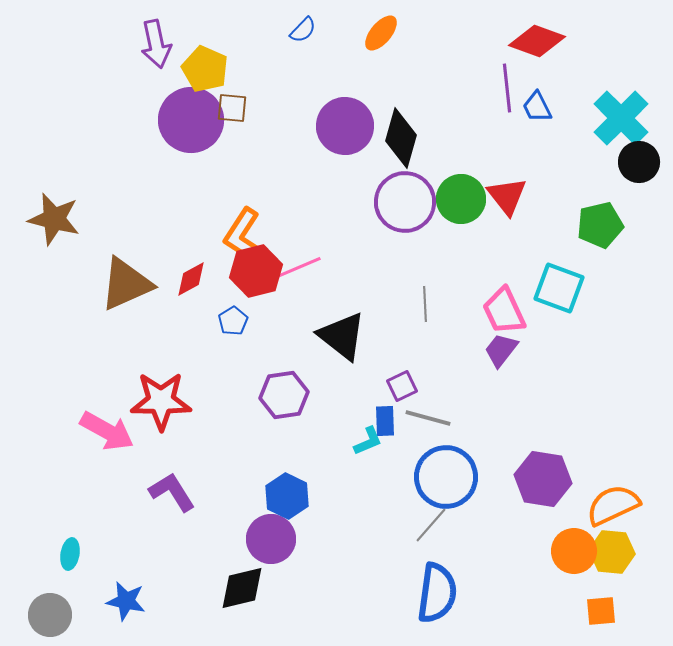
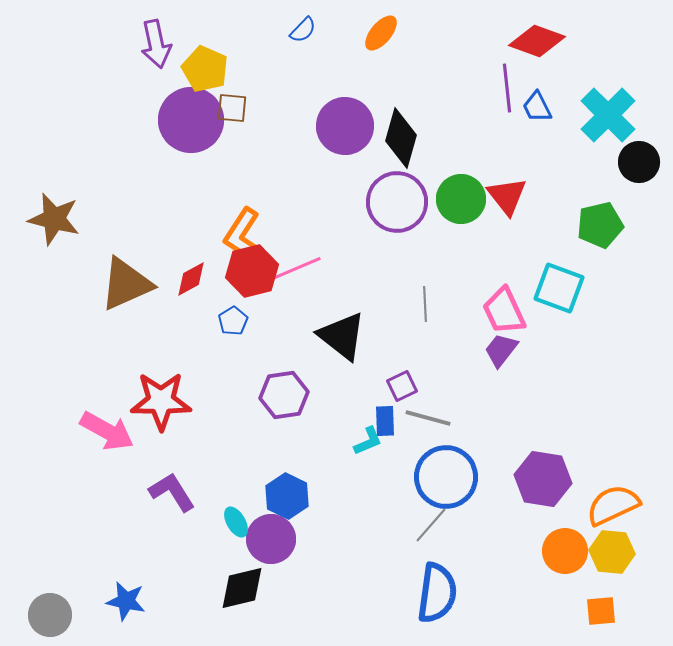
cyan cross at (621, 118): moved 13 px left, 3 px up
purple circle at (405, 202): moved 8 px left
red hexagon at (256, 271): moved 4 px left
orange circle at (574, 551): moved 9 px left
cyan ellipse at (70, 554): moved 166 px right, 32 px up; rotated 40 degrees counterclockwise
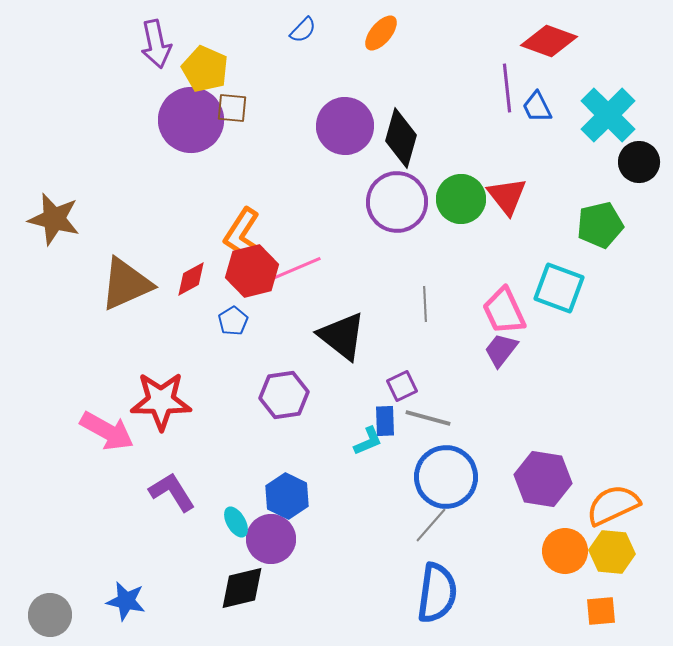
red diamond at (537, 41): moved 12 px right
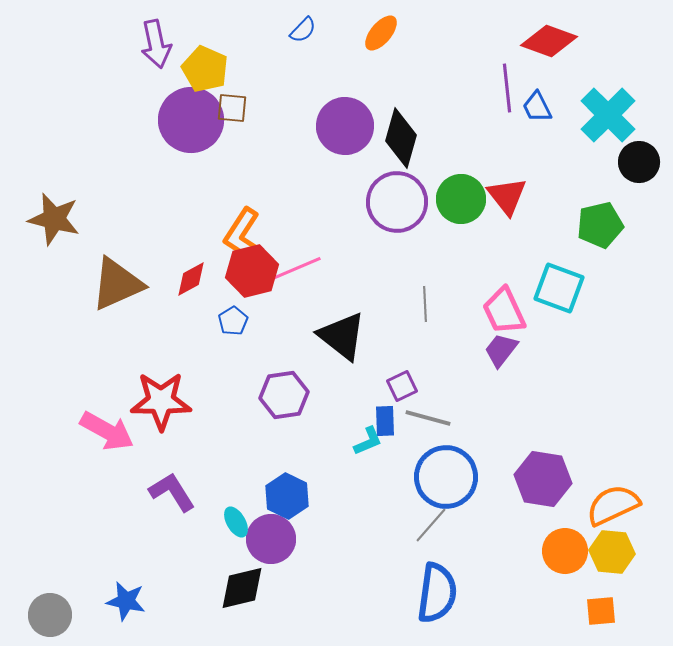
brown triangle at (126, 284): moved 9 px left
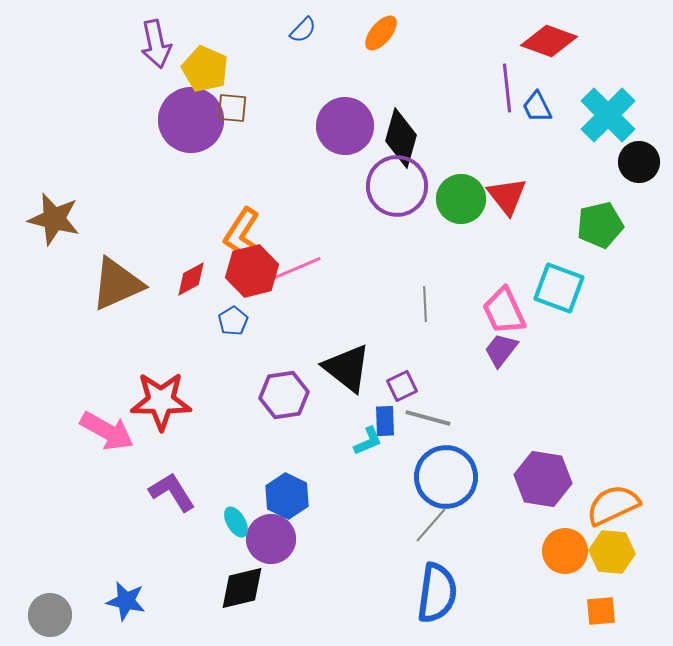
purple circle at (397, 202): moved 16 px up
black triangle at (342, 336): moved 5 px right, 32 px down
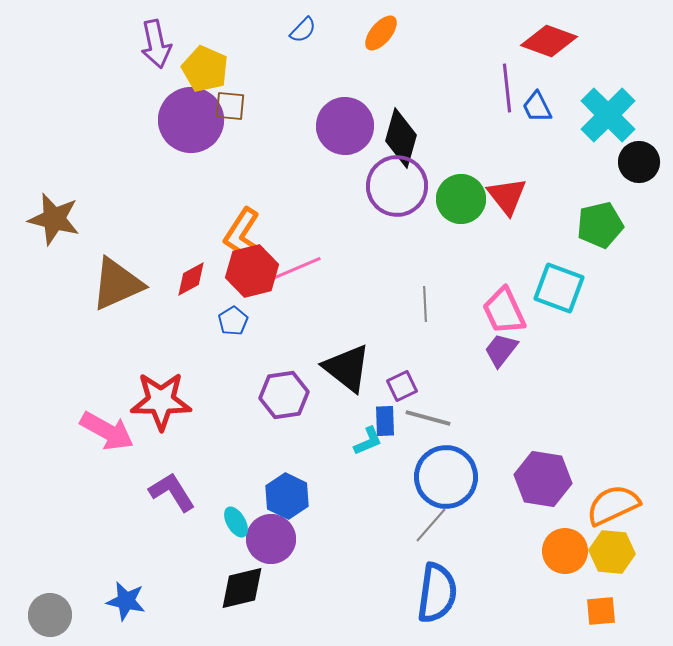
brown square at (232, 108): moved 2 px left, 2 px up
